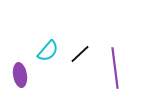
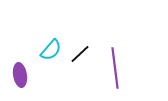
cyan semicircle: moved 3 px right, 1 px up
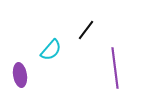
black line: moved 6 px right, 24 px up; rotated 10 degrees counterclockwise
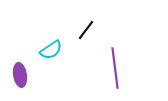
cyan semicircle: rotated 15 degrees clockwise
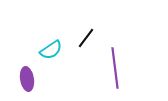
black line: moved 8 px down
purple ellipse: moved 7 px right, 4 px down
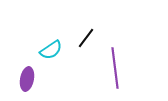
purple ellipse: rotated 20 degrees clockwise
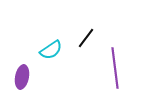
purple ellipse: moved 5 px left, 2 px up
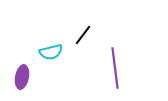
black line: moved 3 px left, 3 px up
cyan semicircle: moved 2 px down; rotated 20 degrees clockwise
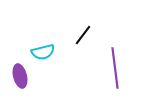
cyan semicircle: moved 8 px left
purple ellipse: moved 2 px left, 1 px up; rotated 25 degrees counterclockwise
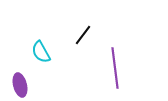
cyan semicircle: moved 2 px left; rotated 75 degrees clockwise
purple ellipse: moved 9 px down
